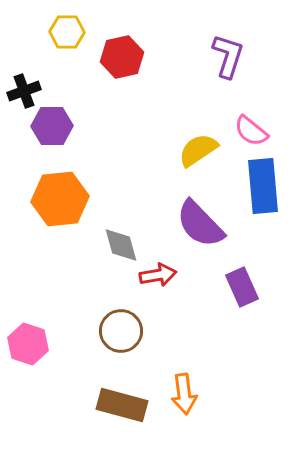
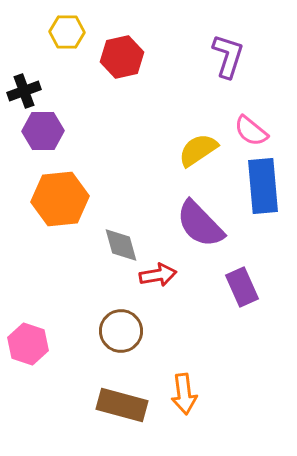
purple hexagon: moved 9 px left, 5 px down
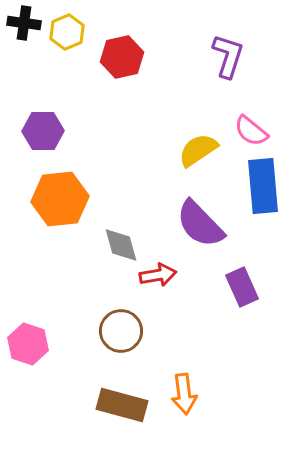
yellow hexagon: rotated 24 degrees counterclockwise
black cross: moved 68 px up; rotated 28 degrees clockwise
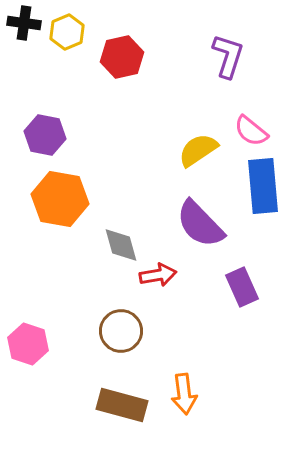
purple hexagon: moved 2 px right, 4 px down; rotated 12 degrees clockwise
orange hexagon: rotated 16 degrees clockwise
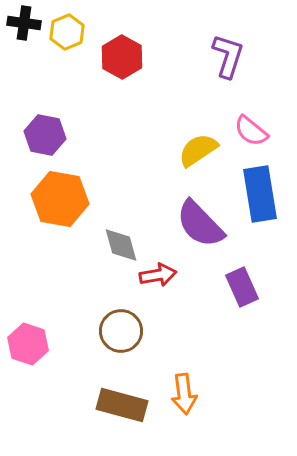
red hexagon: rotated 18 degrees counterclockwise
blue rectangle: moved 3 px left, 8 px down; rotated 4 degrees counterclockwise
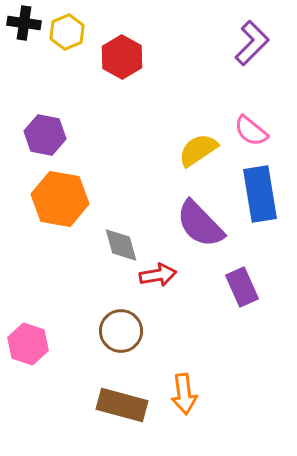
purple L-shape: moved 24 px right, 13 px up; rotated 27 degrees clockwise
